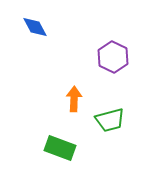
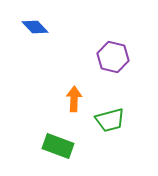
blue diamond: rotated 16 degrees counterclockwise
purple hexagon: rotated 12 degrees counterclockwise
green rectangle: moved 2 px left, 2 px up
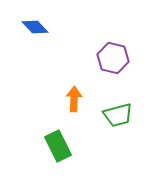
purple hexagon: moved 1 px down
green trapezoid: moved 8 px right, 5 px up
green rectangle: rotated 44 degrees clockwise
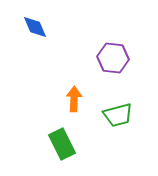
blue diamond: rotated 20 degrees clockwise
purple hexagon: rotated 8 degrees counterclockwise
green rectangle: moved 4 px right, 2 px up
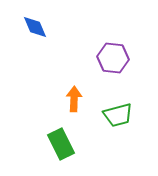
green rectangle: moved 1 px left
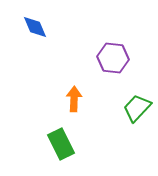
green trapezoid: moved 19 px right, 7 px up; rotated 148 degrees clockwise
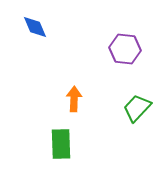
purple hexagon: moved 12 px right, 9 px up
green rectangle: rotated 24 degrees clockwise
